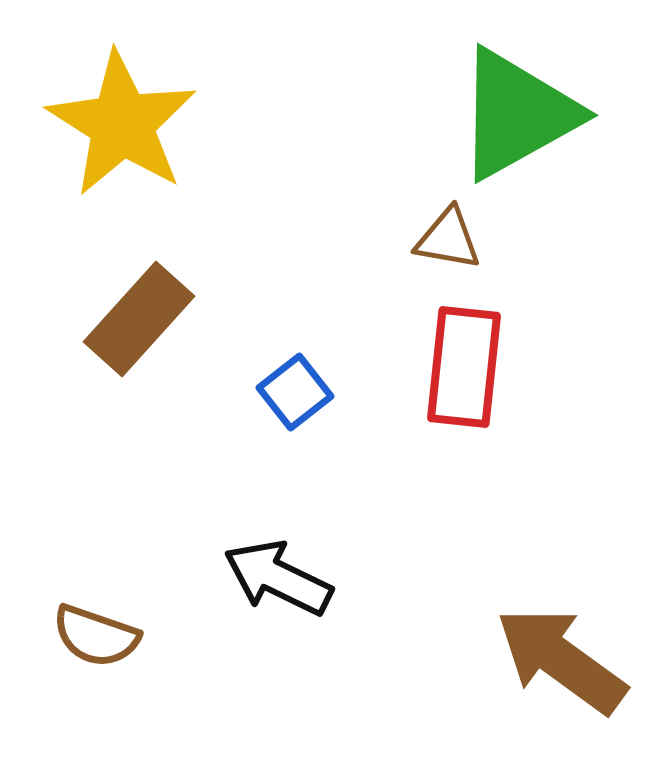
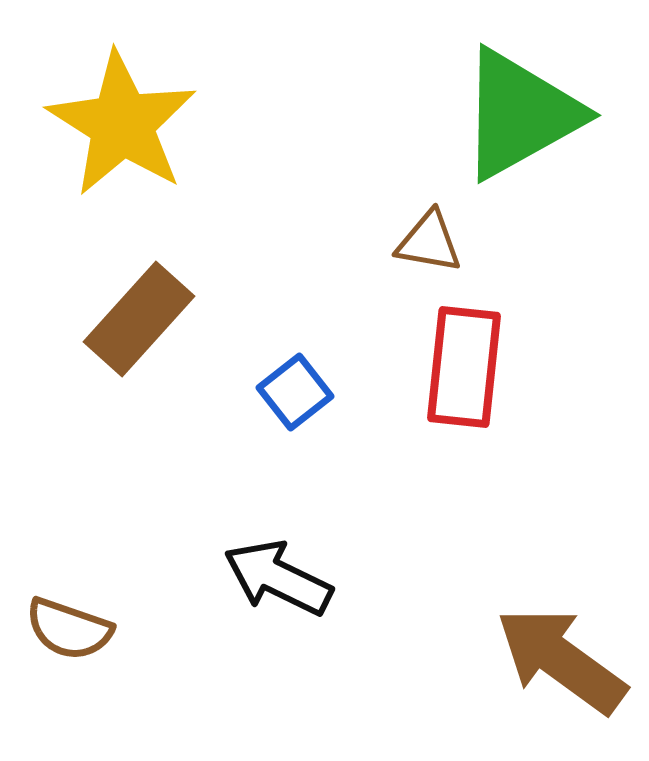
green triangle: moved 3 px right
brown triangle: moved 19 px left, 3 px down
brown semicircle: moved 27 px left, 7 px up
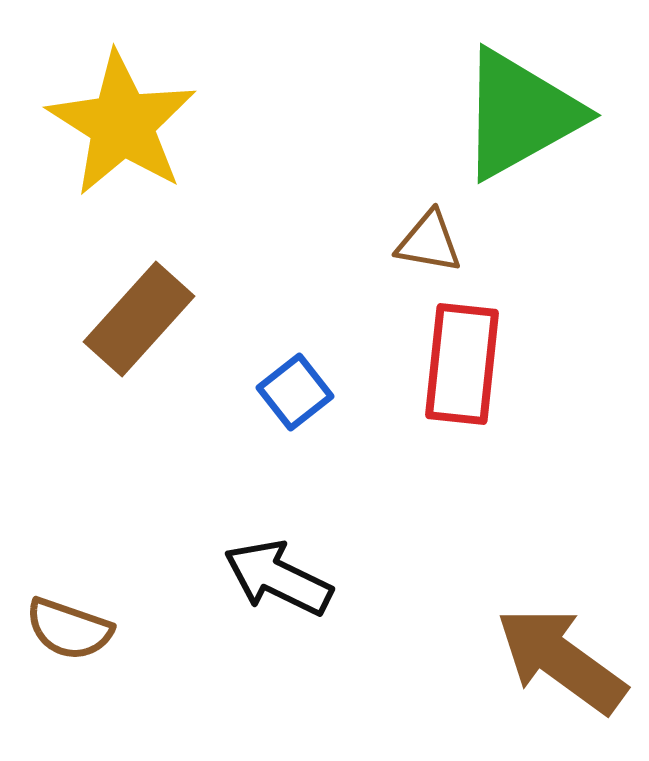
red rectangle: moved 2 px left, 3 px up
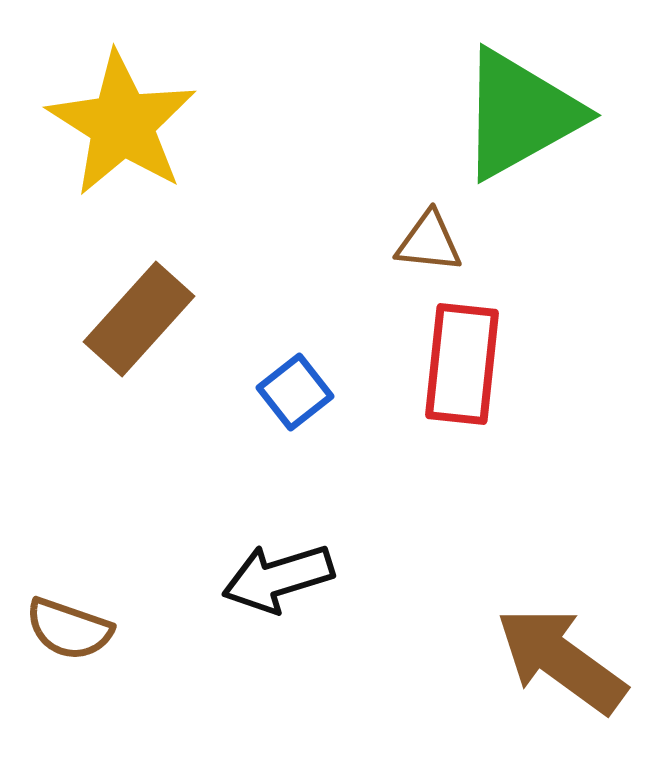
brown triangle: rotated 4 degrees counterclockwise
black arrow: rotated 43 degrees counterclockwise
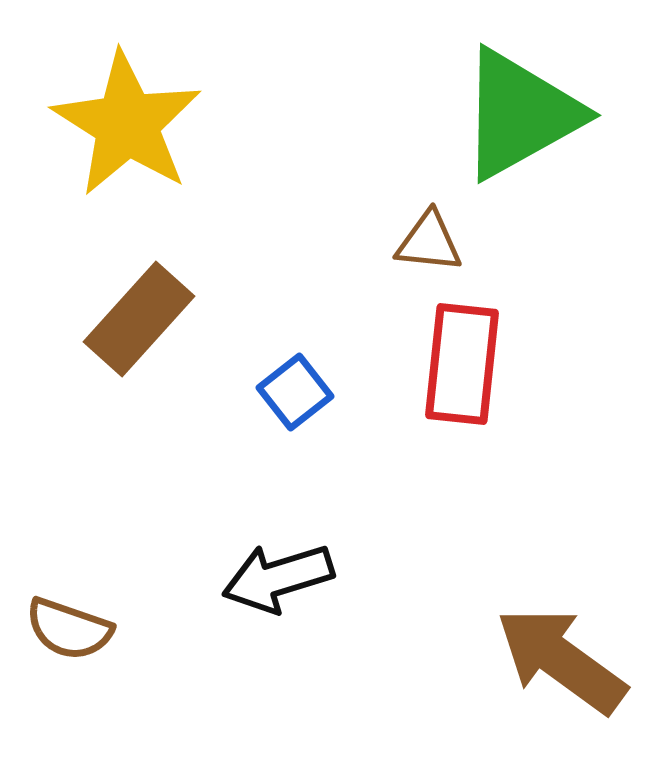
yellow star: moved 5 px right
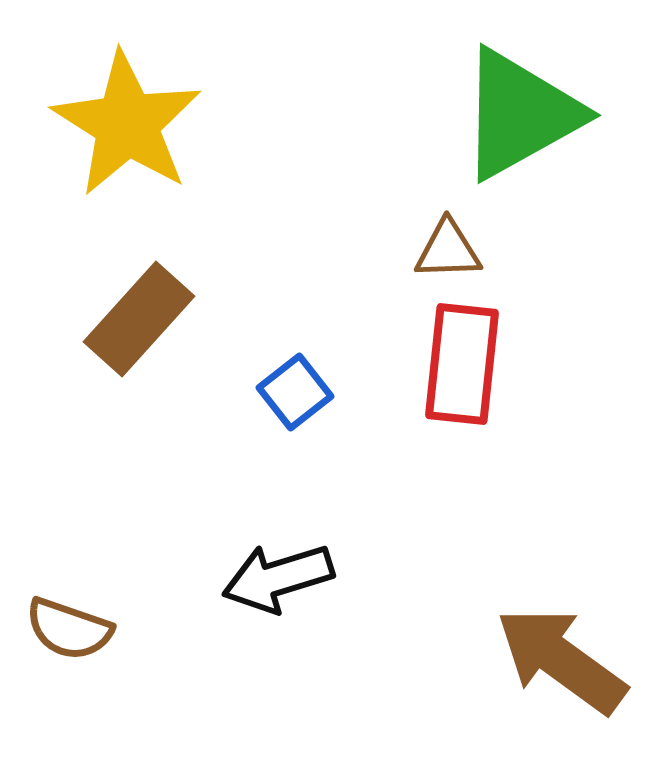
brown triangle: moved 19 px right, 8 px down; rotated 8 degrees counterclockwise
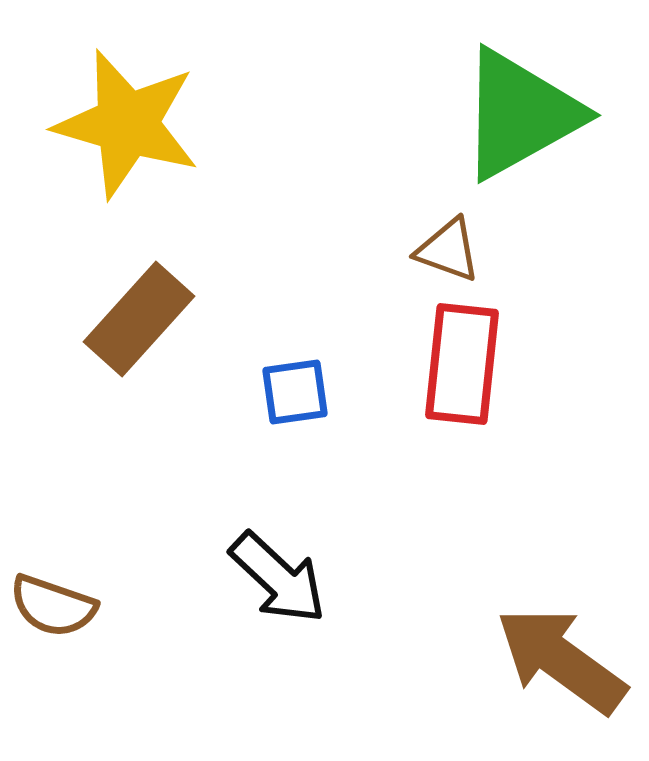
yellow star: rotated 16 degrees counterclockwise
brown triangle: rotated 22 degrees clockwise
blue square: rotated 30 degrees clockwise
black arrow: rotated 120 degrees counterclockwise
brown semicircle: moved 16 px left, 23 px up
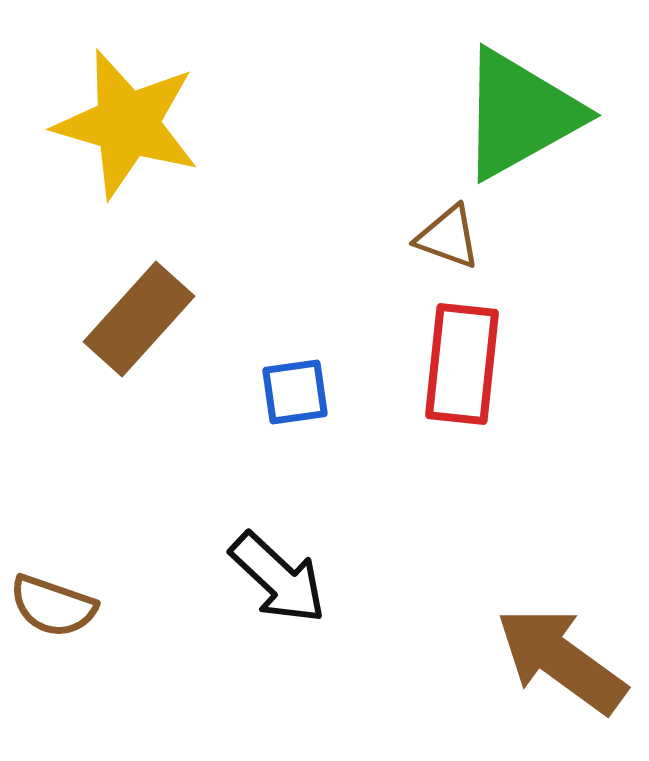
brown triangle: moved 13 px up
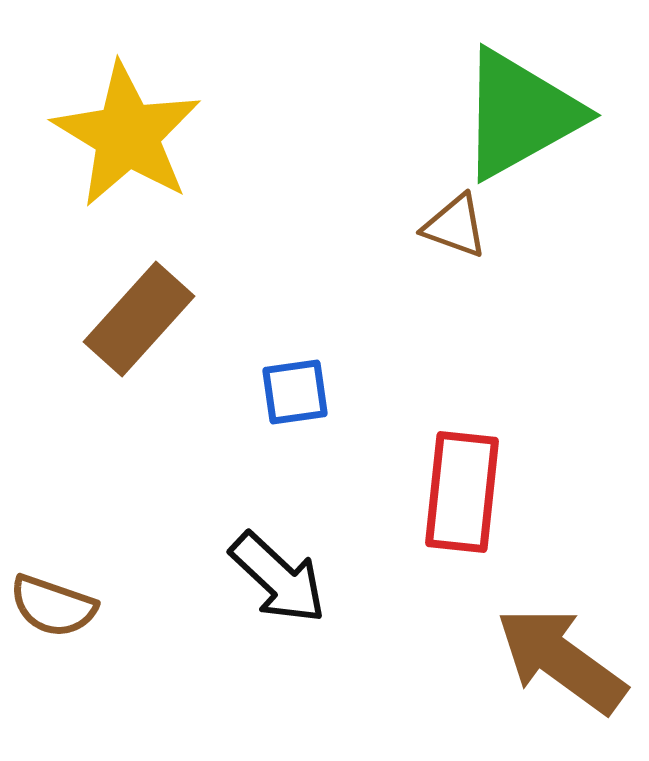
yellow star: moved 11 px down; rotated 15 degrees clockwise
brown triangle: moved 7 px right, 11 px up
red rectangle: moved 128 px down
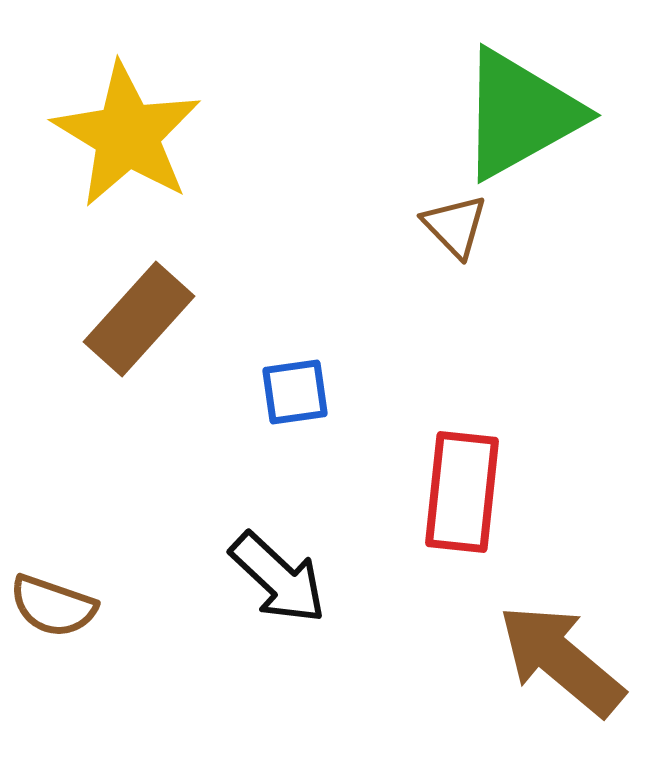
brown triangle: rotated 26 degrees clockwise
brown arrow: rotated 4 degrees clockwise
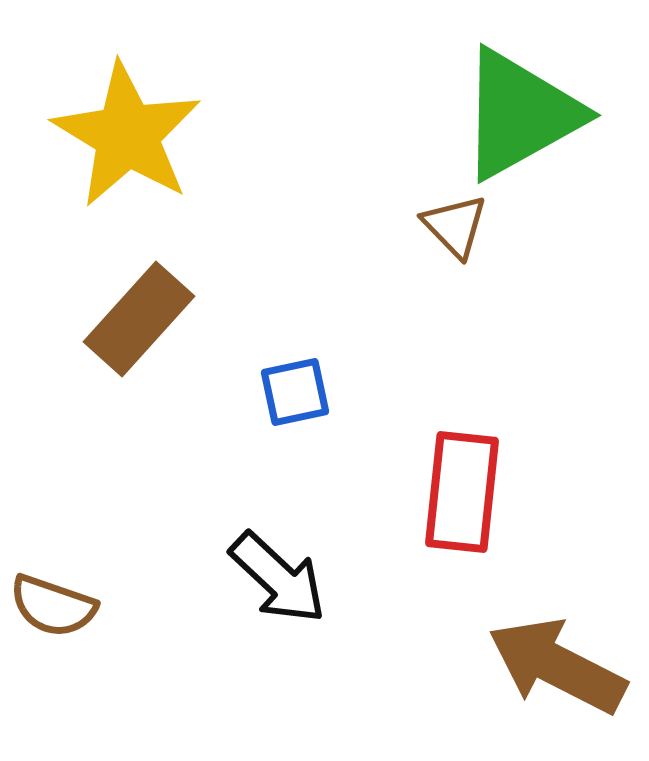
blue square: rotated 4 degrees counterclockwise
brown arrow: moved 4 px left, 6 px down; rotated 13 degrees counterclockwise
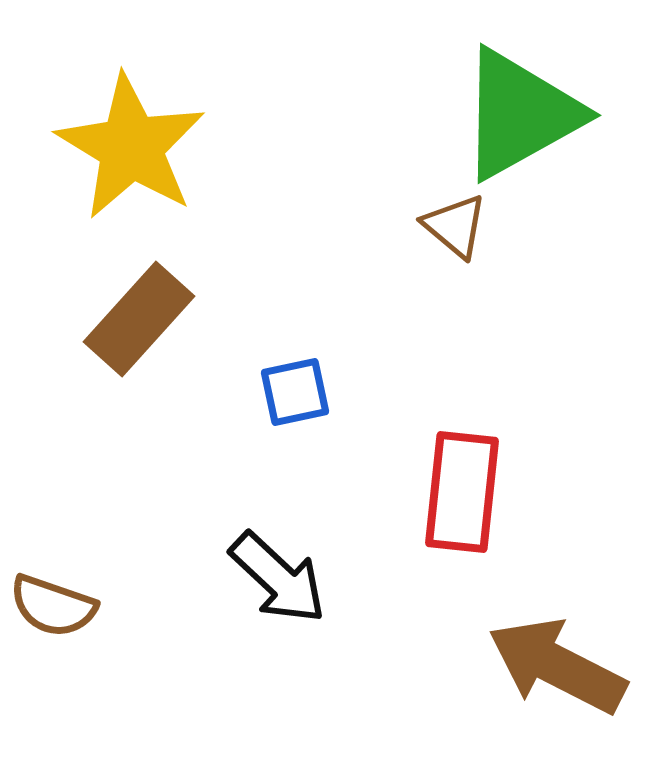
yellow star: moved 4 px right, 12 px down
brown triangle: rotated 6 degrees counterclockwise
